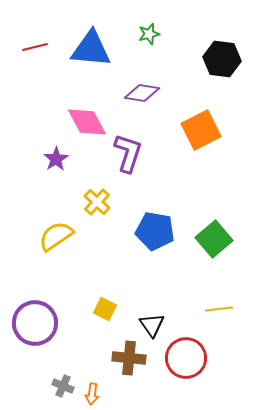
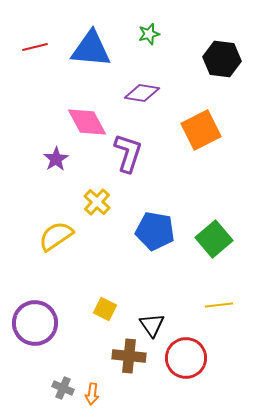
yellow line: moved 4 px up
brown cross: moved 2 px up
gray cross: moved 2 px down
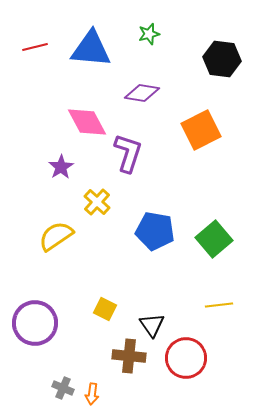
purple star: moved 5 px right, 8 px down
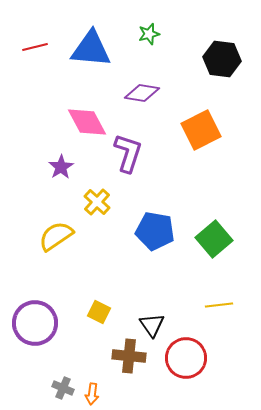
yellow square: moved 6 px left, 3 px down
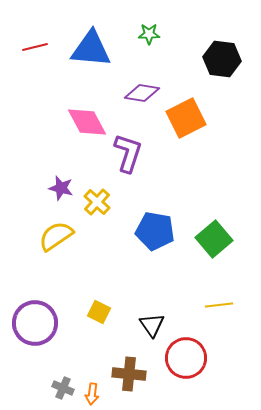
green star: rotated 15 degrees clockwise
orange square: moved 15 px left, 12 px up
purple star: moved 21 px down; rotated 25 degrees counterclockwise
brown cross: moved 18 px down
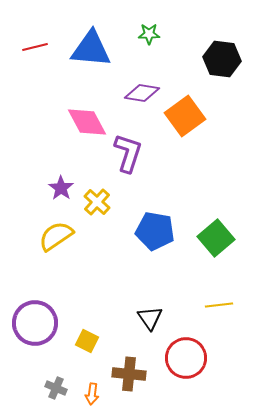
orange square: moved 1 px left, 2 px up; rotated 9 degrees counterclockwise
purple star: rotated 20 degrees clockwise
green square: moved 2 px right, 1 px up
yellow square: moved 12 px left, 29 px down
black triangle: moved 2 px left, 7 px up
gray cross: moved 7 px left
